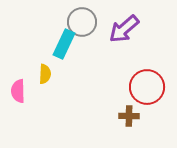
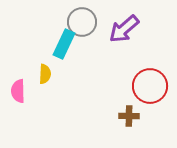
red circle: moved 3 px right, 1 px up
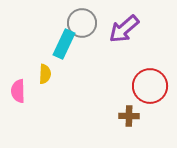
gray circle: moved 1 px down
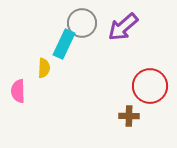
purple arrow: moved 1 px left, 2 px up
yellow semicircle: moved 1 px left, 6 px up
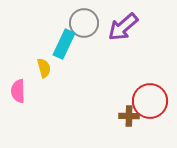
gray circle: moved 2 px right
yellow semicircle: rotated 18 degrees counterclockwise
red circle: moved 15 px down
